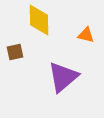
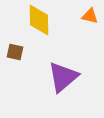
orange triangle: moved 4 px right, 19 px up
brown square: rotated 24 degrees clockwise
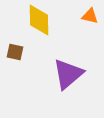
purple triangle: moved 5 px right, 3 px up
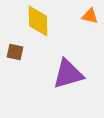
yellow diamond: moved 1 px left, 1 px down
purple triangle: rotated 24 degrees clockwise
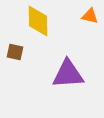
purple triangle: rotated 12 degrees clockwise
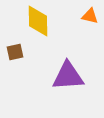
brown square: rotated 24 degrees counterclockwise
purple triangle: moved 2 px down
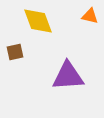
yellow diamond: rotated 20 degrees counterclockwise
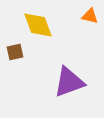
yellow diamond: moved 4 px down
purple triangle: moved 1 px right, 6 px down; rotated 16 degrees counterclockwise
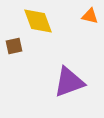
yellow diamond: moved 4 px up
brown square: moved 1 px left, 6 px up
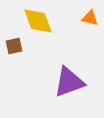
orange triangle: moved 2 px down
